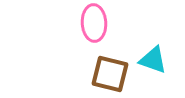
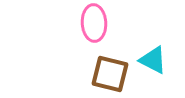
cyan triangle: rotated 8 degrees clockwise
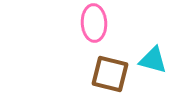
cyan triangle: rotated 12 degrees counterclockwise
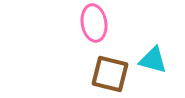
pink ellipse: rotated 6 degrees counterclockwise
